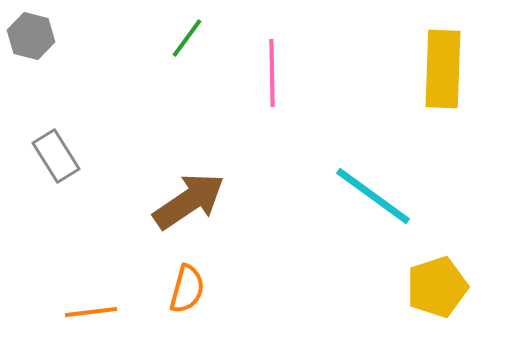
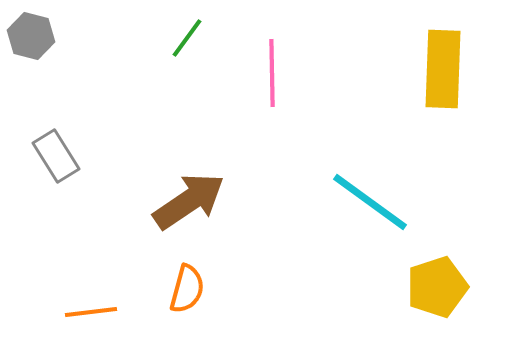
cyan line: moved 3 px left, 6 px down
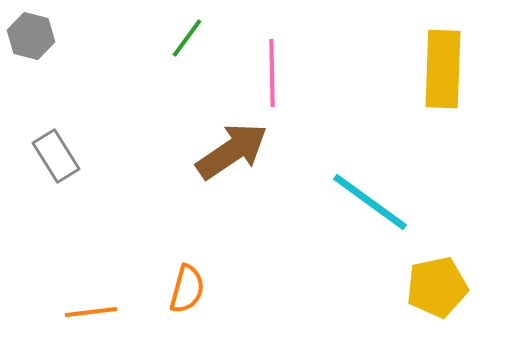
brown arrow: moved 43 px right, 50 px up
yellow pentagon: rotated 6 degrees clockwise
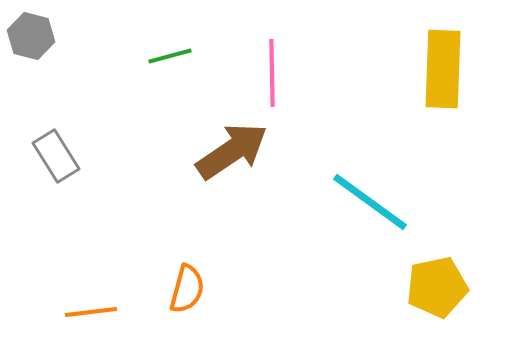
green line: moved 17 px left, 18 px down; rotated 39 degrees clockwise
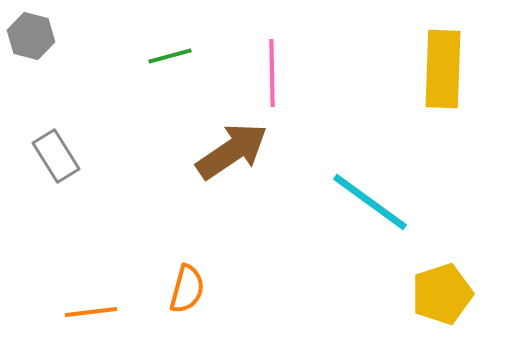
yellow pentagon: moved 5 px right, 7 px down; rotated 6 degrees counterclockwise
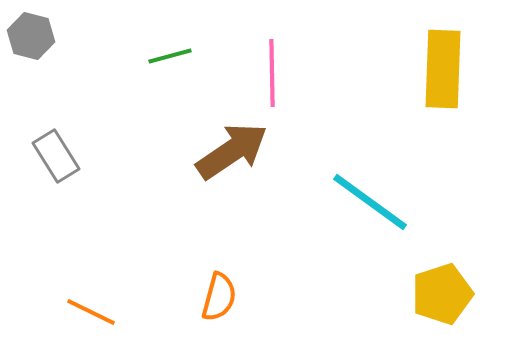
orange semicircle: moved 32 px right, 8 px down
orange line: rotated 33 degrees clockwise
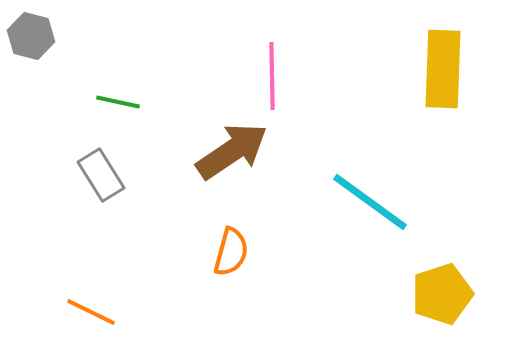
green line: moved 52 px left, 46 px down; rotated 27 degrees clockwise
pink line: moved 3 px down
gray rectangle: moved 45 px right, 19 px down
orange semicircle: moved 12 px right, 45 px up
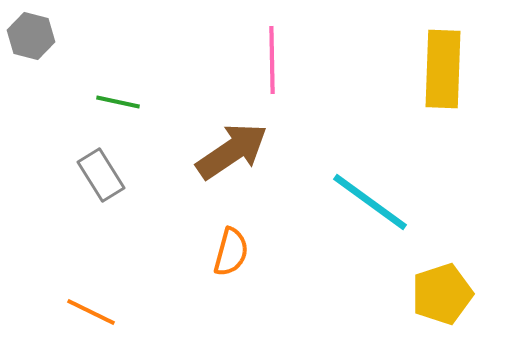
pink line: moved 16 px up
